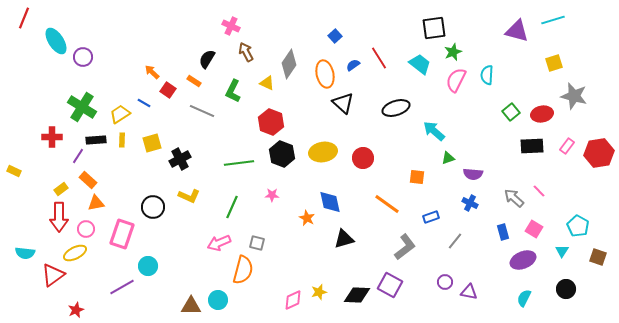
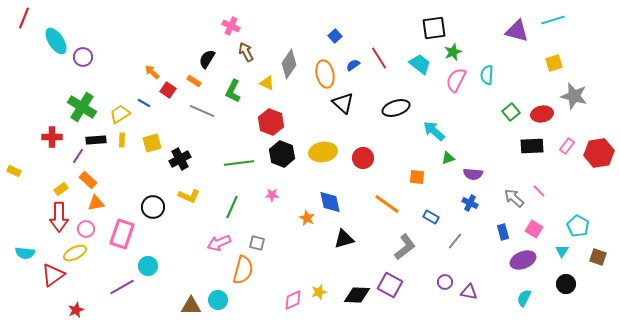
blue rectangle at (431, 217): rotated 49 degrees clockwise
black circle at (566, 289): moved 5 px up
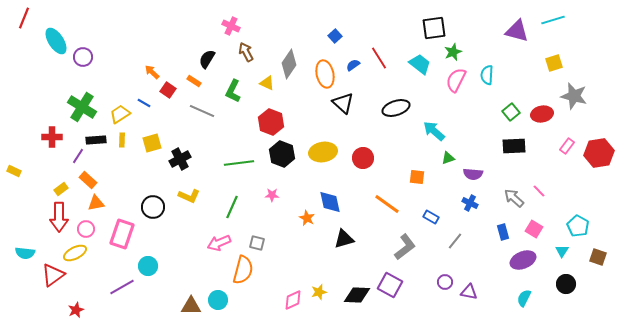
black rectangle at (532, 146): moved 18 px left
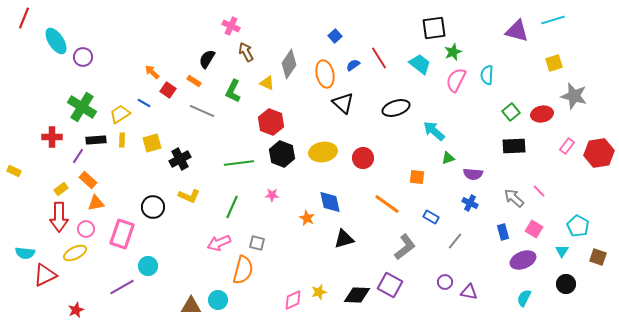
red triangle at (53, 275): moved 8 px left; rotated 10 degrees clockwise
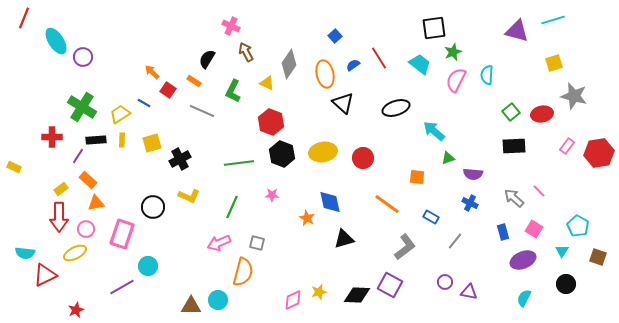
yellow rectangle at (14, 171): moved 4 px up
orange semicircle at (243, 270): moved 2 px down
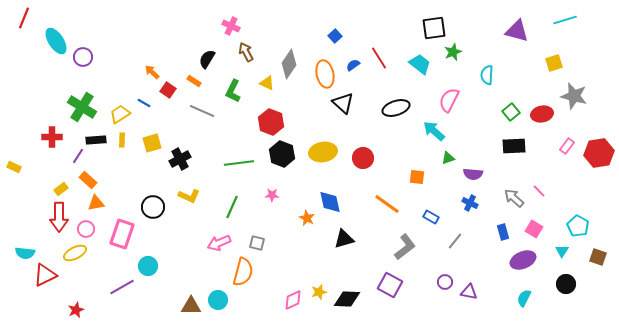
cyan line at (553, 20): moved 12 px right
pink semicircle at (456, 80): moved 7 px left, 20 px down
black diamond at (357, 295): moved 10 px left, 4 px down
